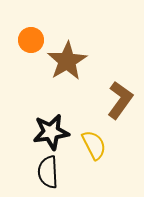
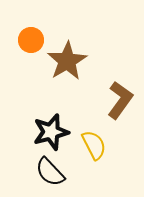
black star: rotated 6 degrees counterclockwise
black semicircle: moved 2 px right; rotated 40 degrees counterclockwise
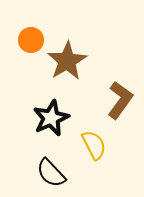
black star: moved 14 px up; rotated 9 degrees counterclockwise
black semicircle: moved 1 px right, 1 px down
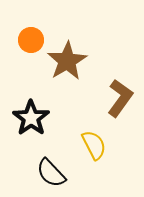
brown L-shape: moved 2 px up
black star: moved 20 px left; rotated 12 degrees counterclockwise
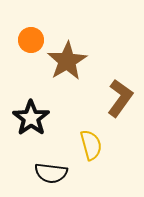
yellow semicircle: moved 3 px left; rotated 12 degrees clockwise
black semicircle: rotated 40 degrees counterclockwise
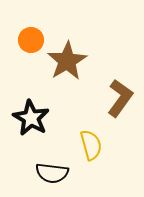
black star: rotated 6 degrees counterclockwise
black semicircle: moved 1 px right
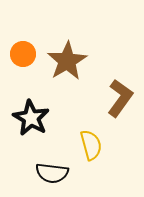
orange circle: moved 8 px left, 14 px down
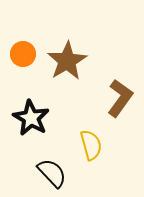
black semicircle: rotated 140 degrees counterclockwise
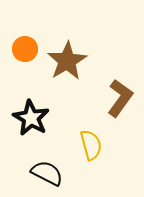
orange circle: moved 2 px right, 5 px up
black semicircle: moved 5 px left; rotated 20 degrees counterclockwise
